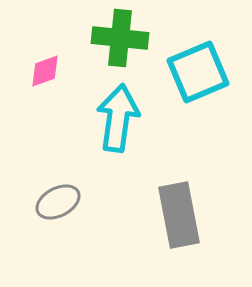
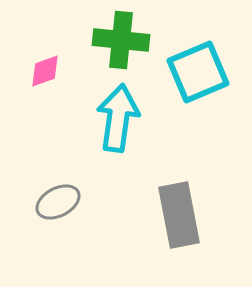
green cross: moved 1 px right, 2 px down
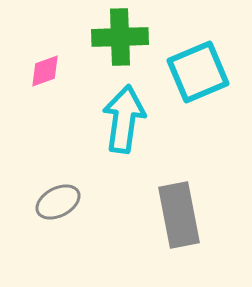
green cross: moved 1 px left, 3 px up; rotated 8 degrees counterclockwise
cyan arrow: moved 6 px right, 1 px down
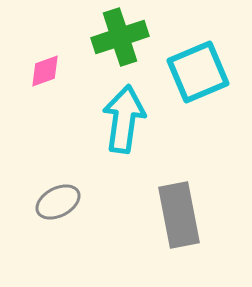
green cross: rotated 16 degrees counterclockwise
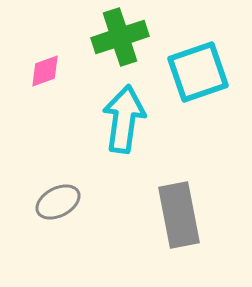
cyan square: rotated 4 degrees clockwise
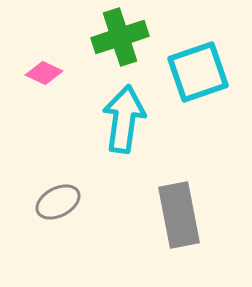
pink diamond: moved 1 px left, 2 px down; rotated 45 degrees clockwise
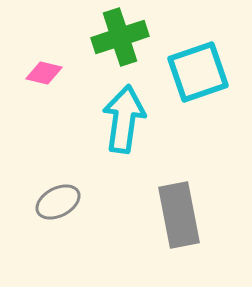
pink diamond: rotated 12 degrees counterclockwise
